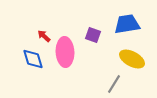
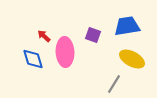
blue trapezoid: moved 2 px down
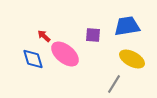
purple square: rotated 14 degrees counterclockwise
pink ellipse: moved 2 px down; rotated 48 degrees counterclockwise
